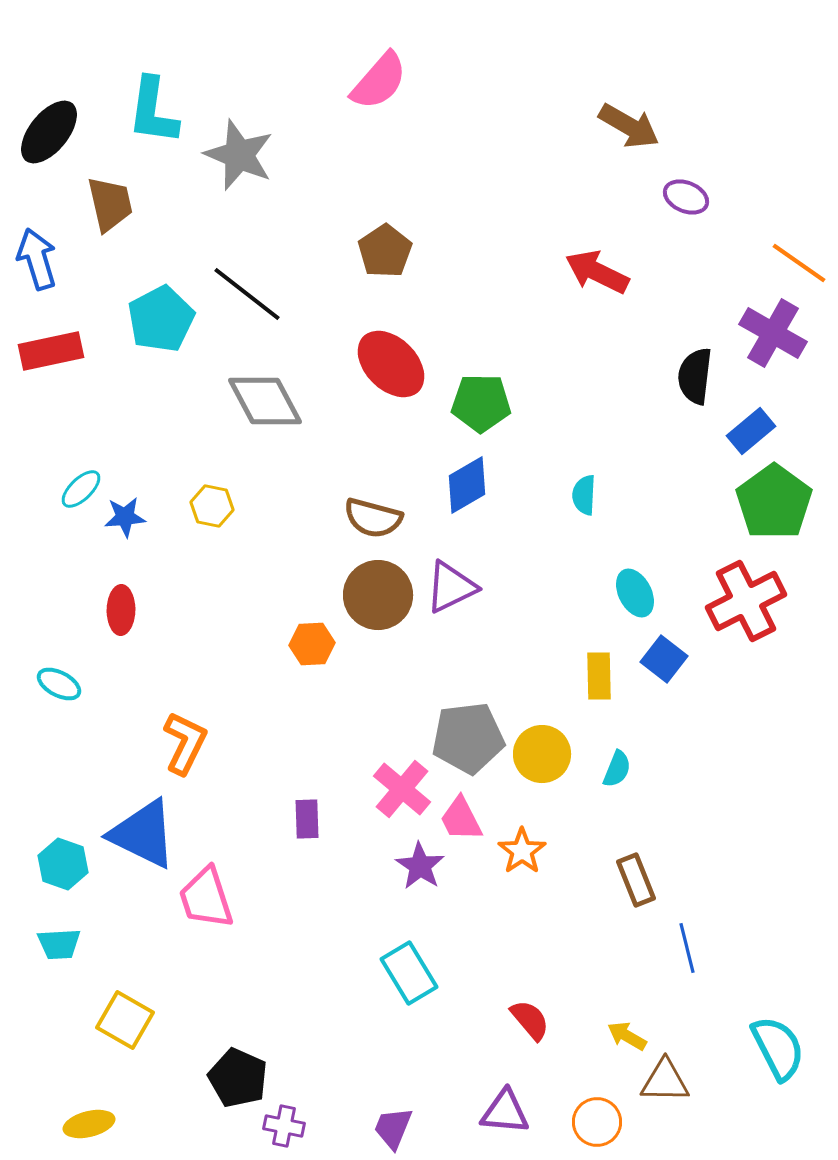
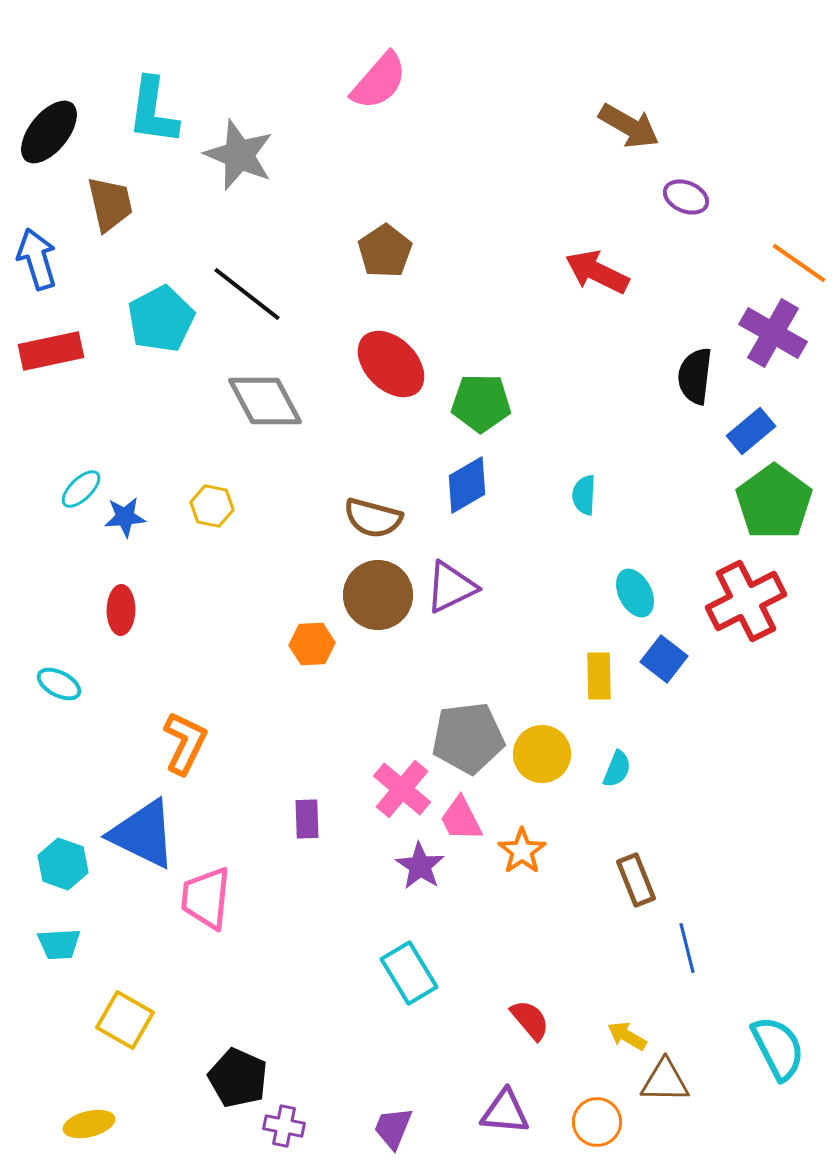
pink trapezoid at (206, 898): rotated 24 degrees clockwise
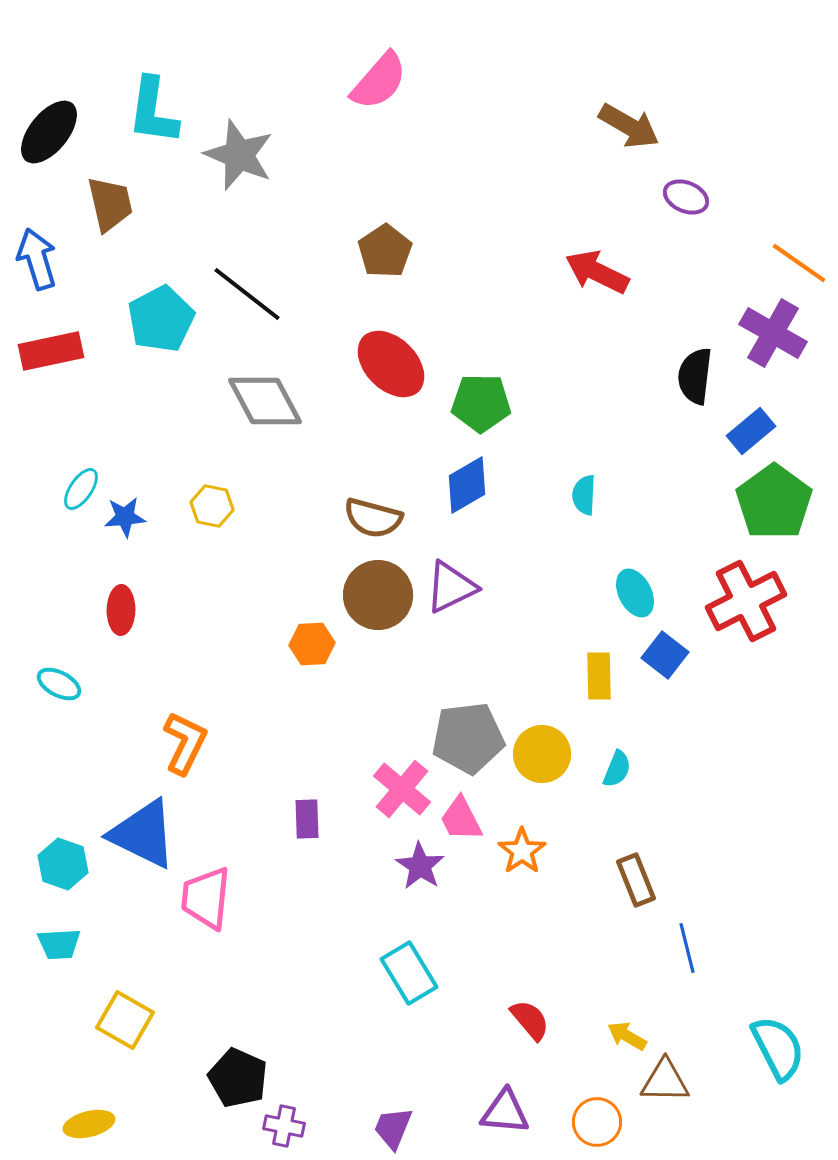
cyan ellipse at (81, 489): rotated 12 degrees counterclockwise
blue square at (664, 659): moved 1 px right, 4 px up
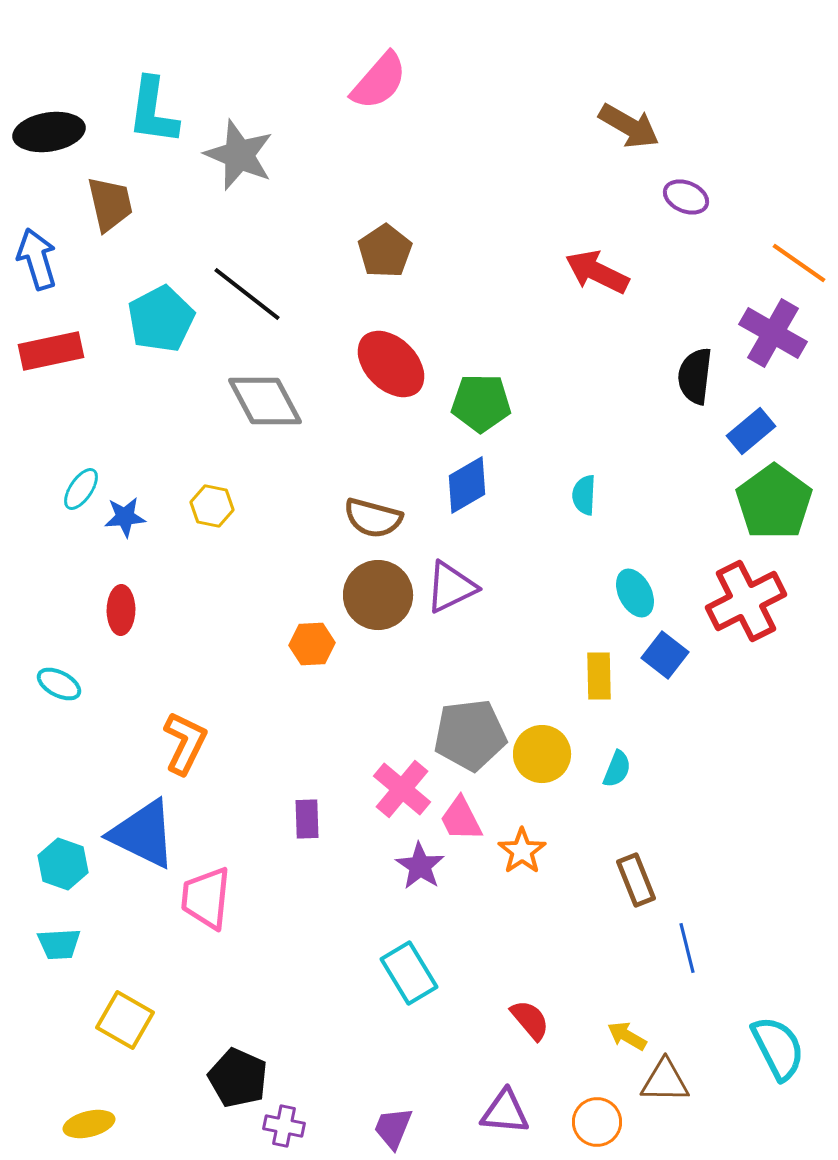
black ellipse at (49, 132): rotated 42 degrees clockwise
gray pentagon at (468, 738): moved 2 px right, 3 px up
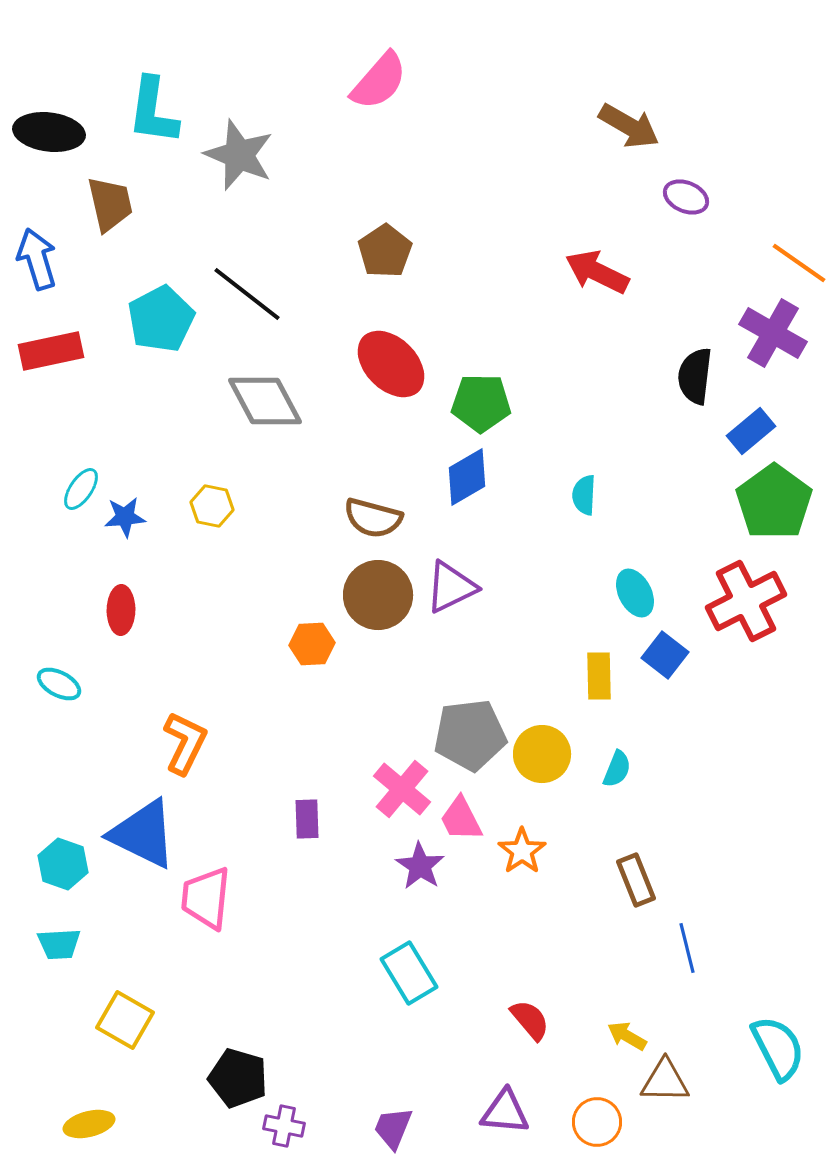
black ellipse at (49, 132): rotated 16 degrees clockwise
blue diamond at (467, 485): moved 8 px up
black pentagon at (238, 1078): rotated 8 degrees counterclockwise
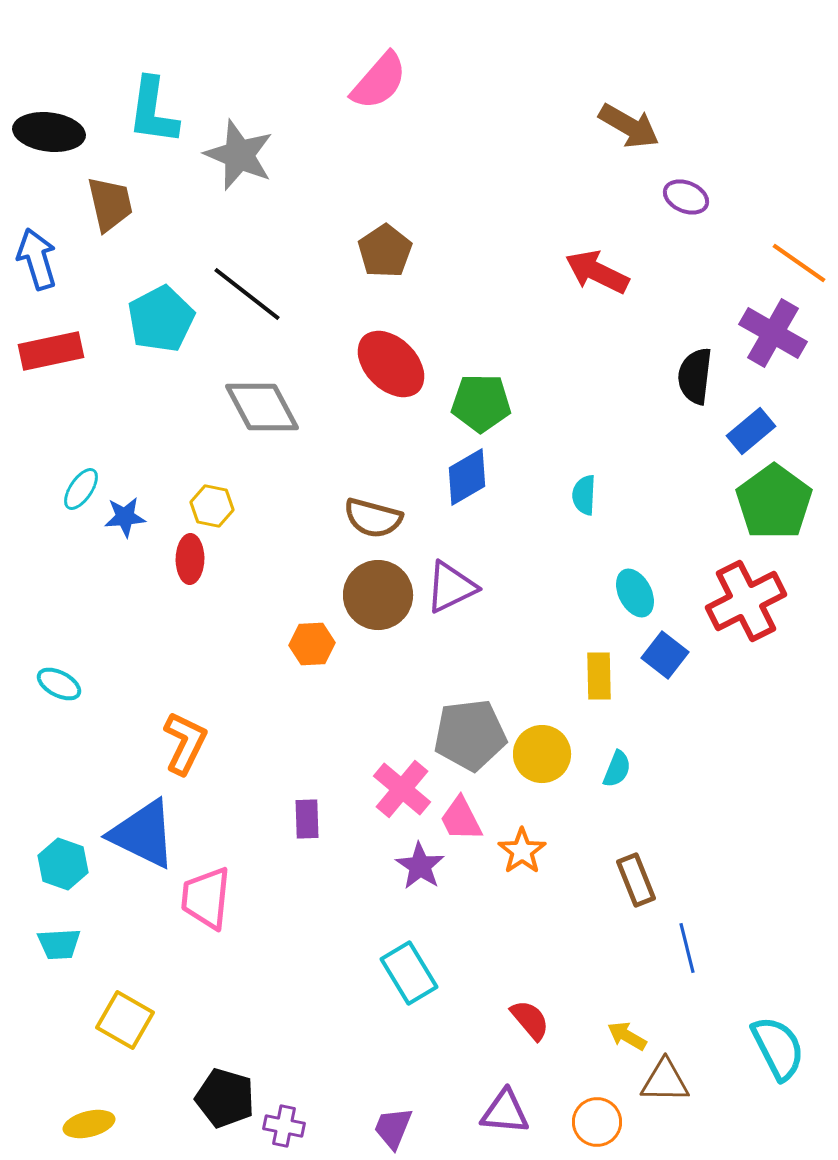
gray diamond at (265, 401): moved 3 px left, 6 px down
red ellipse at (121, 610): moved 69 px right, 51 px up
black pentagon at (238, 1078): moved 13 px left, 20 px down
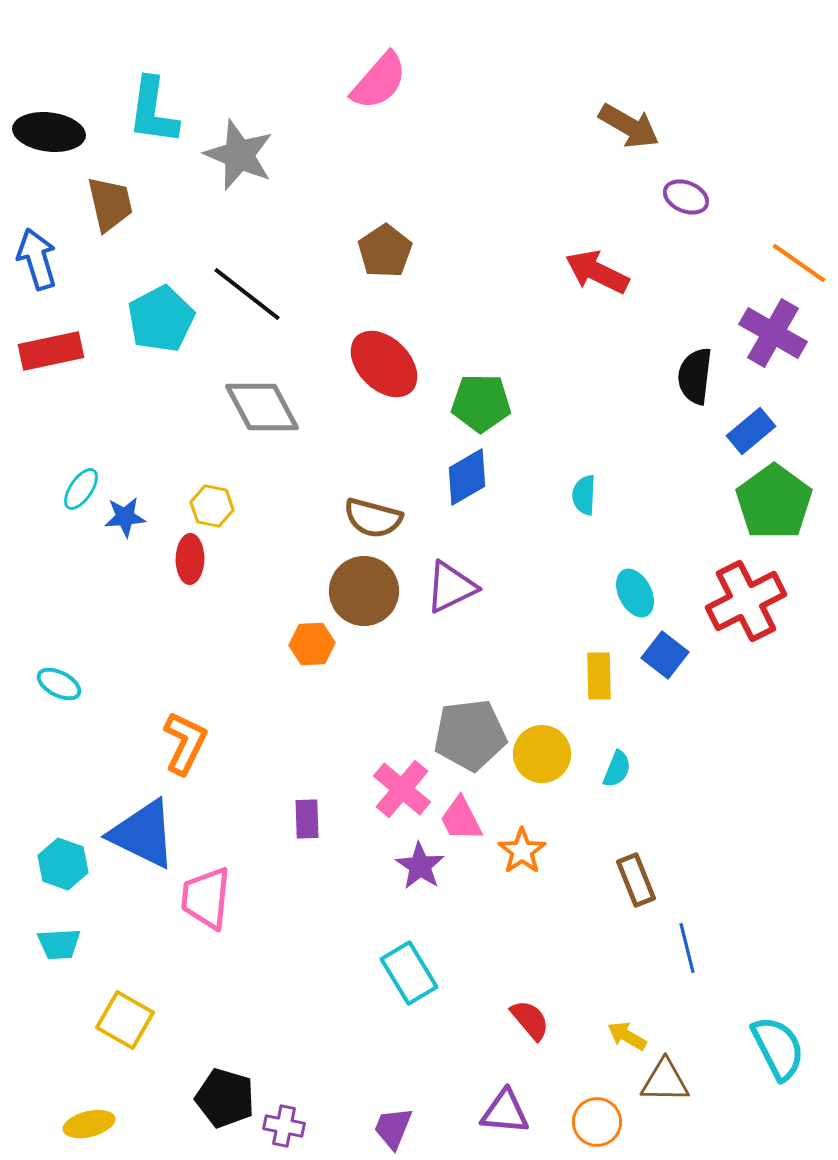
red ellipse at (391, 364): moved 7 px left
brown circle at (378, 595): moved 14 px left, 4 px up
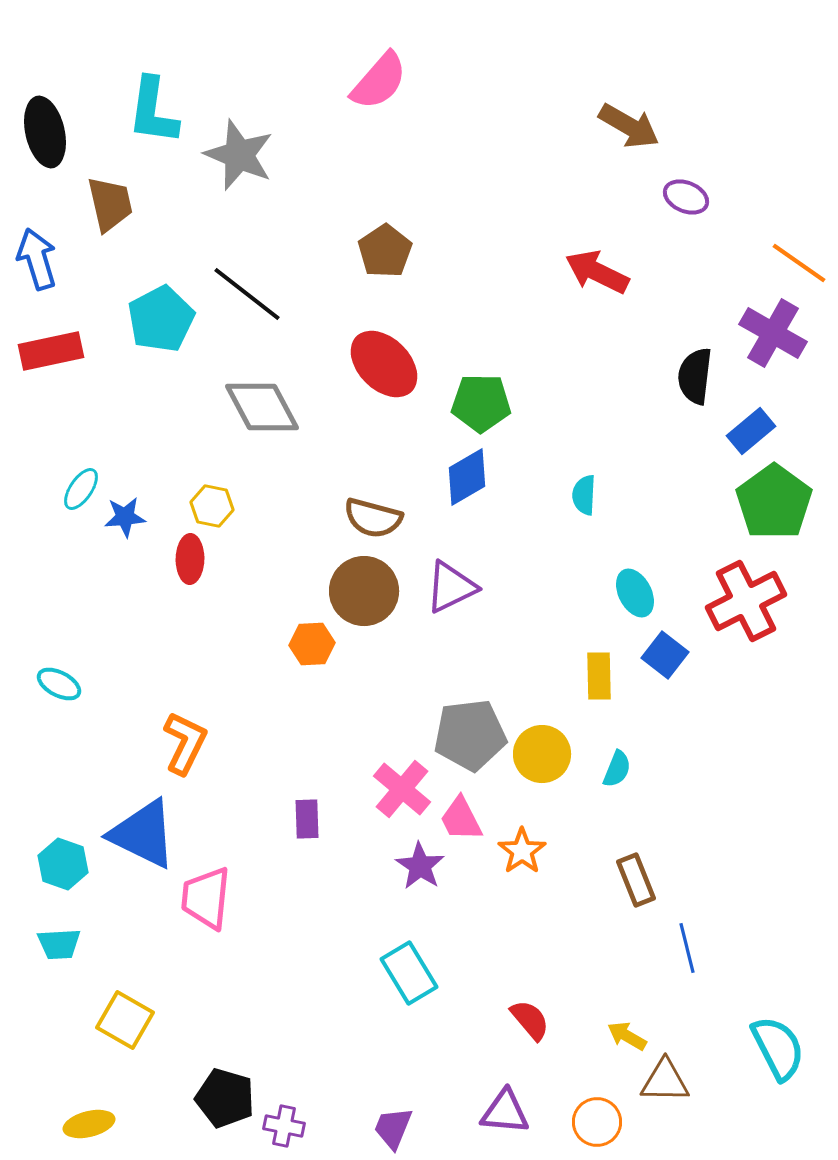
black ellipse at (49, 132): moved 4 px left; rotated 70 degrees clockwise
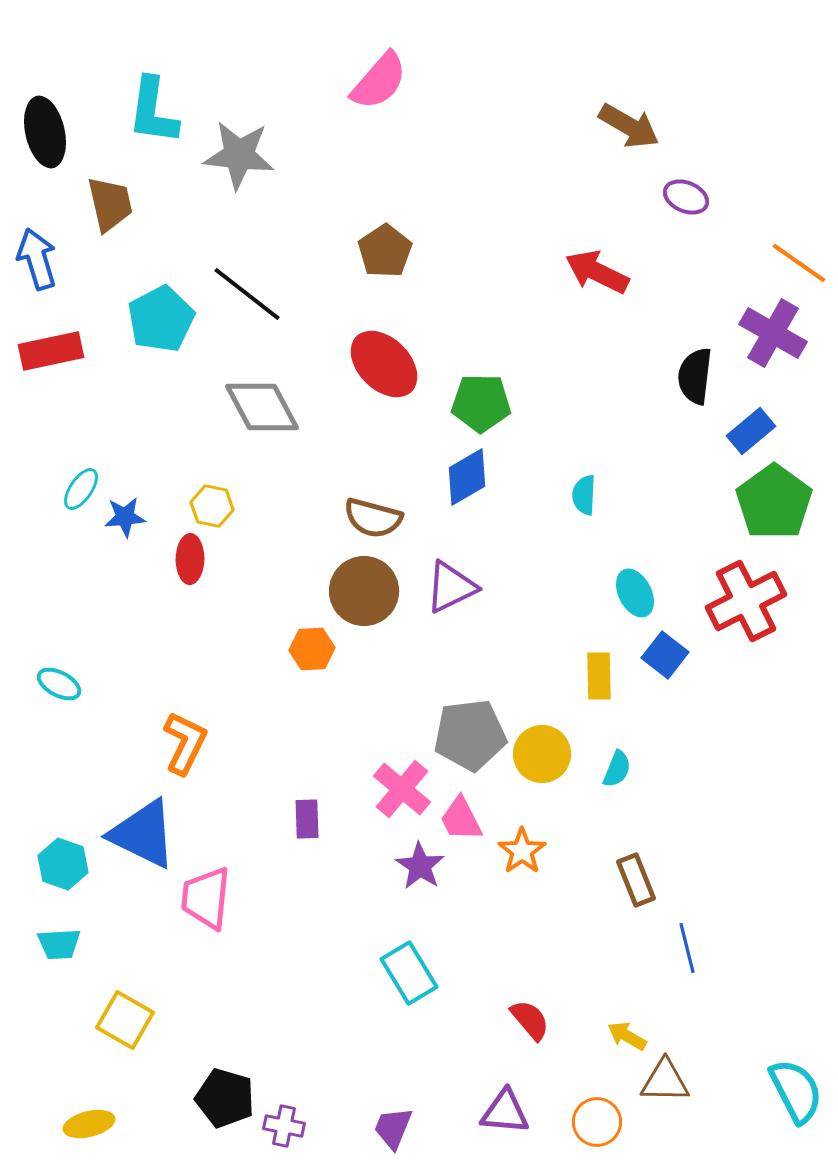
gray star at (239, 155): rotated 16 degrees counterclockwise
orange hexagon at (312, 644): moved 5 px down
cyan semicircle at (778, 1048): moved 18 px right, 43 px down
